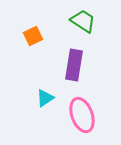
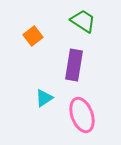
orange square: rotated 12 degrees counterclockwise
cyan triangle: moved 1 px left
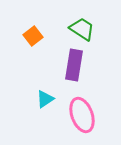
green trapezoid: moved 1 px left, 8 px down
cyan triangle: moved 1 px right, 1 px down
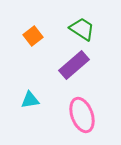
purple rectangle: rotated 40 degrees clockwise
cyan triangle: moved 15 px left, 1 px down; rotated 24 degrees clockwise
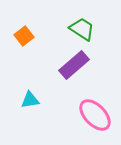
orange square: moved 9 px left
pink ellipse: moved 13 px right; rotated 24 degrees counterclockwise
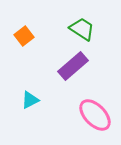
purple rectangle: moved 1 px left, 1 px down
cyan triangle: rotated 18 degrees counterclockwise
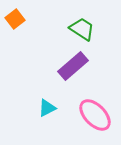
orange square: moved 9 px left, 17 px up
cyan triangle: moved 17 px right, 8 px down
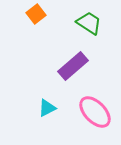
orange square: moved 21 px right, 5 px up
green trapezoid: moved 7 px right, 6 px up
pink ellipse: moved 3 px up
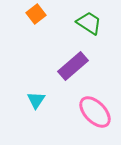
cyan triangle: moved 11 px left, 8 px up; rotated 30 degrees counterclockwise
